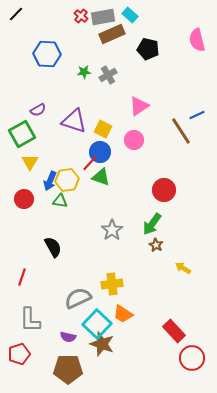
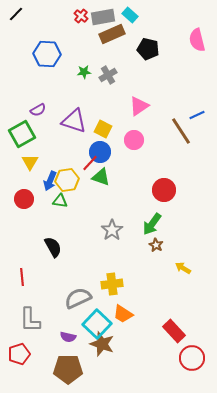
red line at (22, 277): rotated 24 degrees counterclockwise
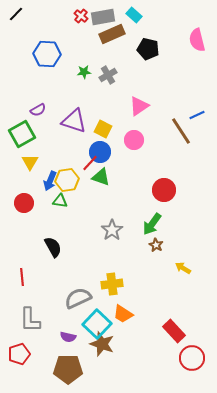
cyan rectangle at (130, 15): moved 4 px right
red circle at (24, 199): moved 4 px down
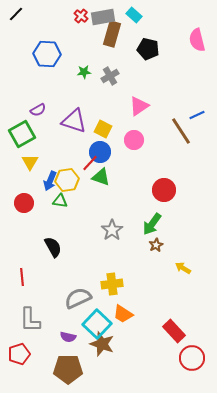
brown rectangle at (112, 34): rotated 50 degrees counterclockwise
gray cross at (108, 75): moved 2 px right, 1 px down
brown star at (156, 245): rotated 16 degrees clockwise
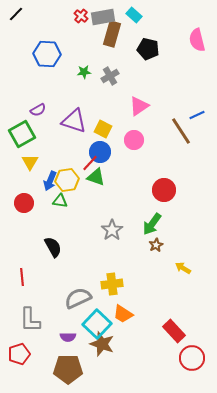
green triangle at (101, 177): moved 5 px left
purple semicircle at (68, 337): rotated 14 degrees counterclockwise
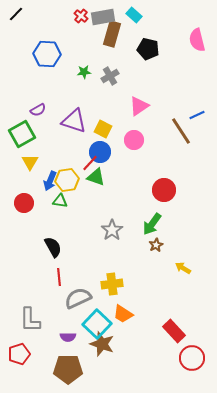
red line at (22, 277): moved 37 px right
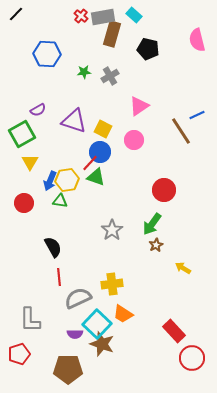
purple semicircle at (68, 337): moved 7 px right, 3 px up
